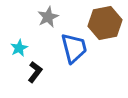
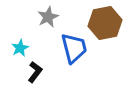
cyan star: moved 1 px right
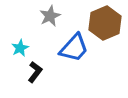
gray star: moved 2 px right, 1 px up
brown hexagon: rotated 12 degrees counterclockwise
blue trapezoid: rotated 56 degrees clockwise
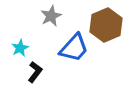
gray star: moved 1 px right
brown hexagon: moved 1 px right, 2 px down
